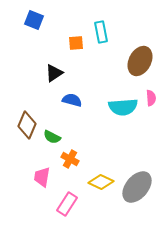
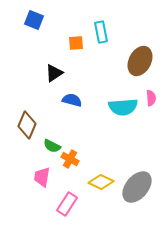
green semicircle: moved 9 px down
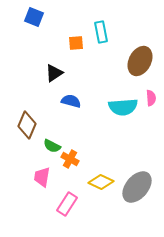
blue square: moved 3 px up
blue semicircle: moved 1 px left, 1 px down
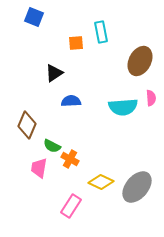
blue semicircle: rotated 18 degrees counterclockwise
pink trapezoid: moved 3 px left, 9 px up
pink rectangle: moved 4 px right, 2 px down
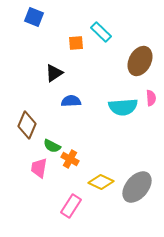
cyan rectangle: rotated 35 degrees counterclockwise
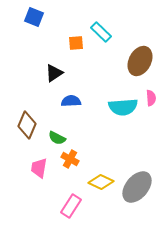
green semicircle: moved 5 px right, 8 px up
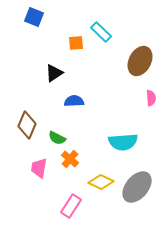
blue semicircle: moved 3 px right
cyan semicircle: moved 35 px down
orange cross: rotated 12 degrees clockwise
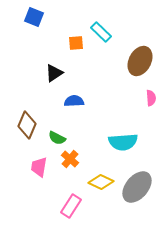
pink trapezoid: moved 1 px up
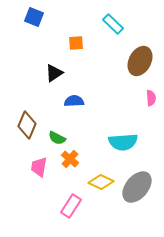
cyan rectangle: moved 12 px right, 8 px up
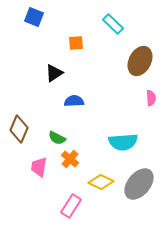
brown diamond: moved 8 px left, 4 px down
gray ellipse: moved 2 px right, 3 px up
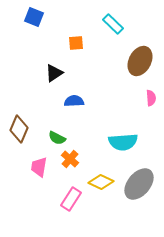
pink rectangle: moved 7 px up
